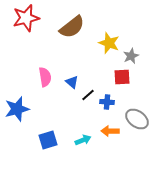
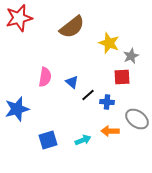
red star: moved 7 px left
pink semicircle: rotated 18 degrees clockwise
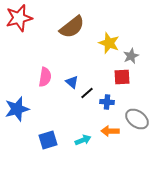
black line: moved 1 px left, 2 px up
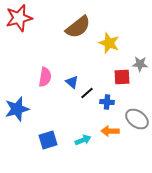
brown semicircle: moved 6 px right
gray star: moved 9 px right, 8 px down; rotated 28 degrees clockwise
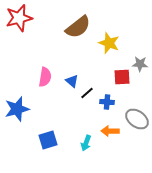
blue triangle: moved 1 px up
cyan arrow: moved 3 px right, 3 px down; rotated 133 degrees clockwise
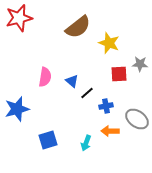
red square: moved 3 px left, 3 px up
blue cross: moved 1 px left, 4 px down; rotated 16 degrees counterclockwise
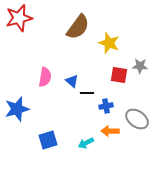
brown semicircle: rotated 16 degrees counterclockwise
gray star: moved 2 px down
red square: moved 1 px down; rotated 12 degrees clockwise
black line: rotated 40 degrees clockwise
cyan arrow: rotated 42 degrees clockwise
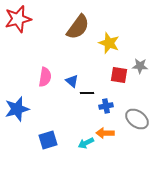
red star: moved 1 px left, 1 px down
orange arrow: moved 5 px left, 2 px down
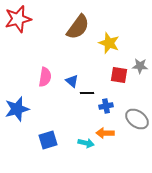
cyan arrow: rotated 140 degrees counterclockwise
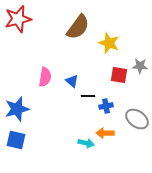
black line: moved 1 px right, 3 px down
blue square: moved 32 px left; rotated 30 degrees clockwise
